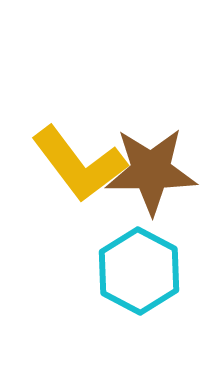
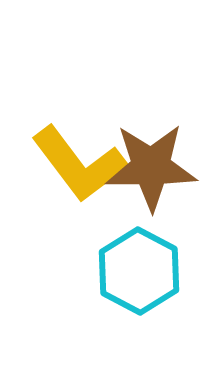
brown star: moved 4 px up
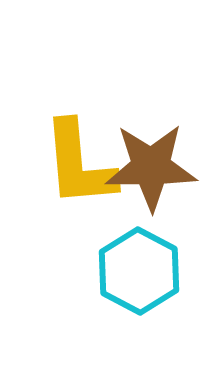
yellow L-shape: rotated 32 degrees clockwise
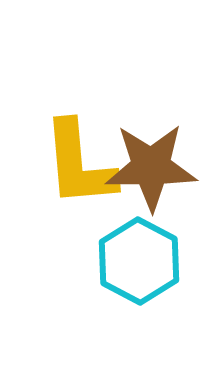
cyan hexagon: moved 10 px up
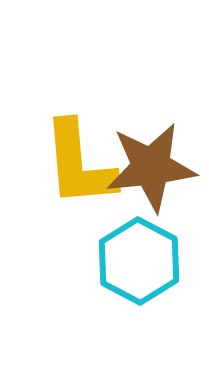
brown star: rotated 6 degrees counterclockwise
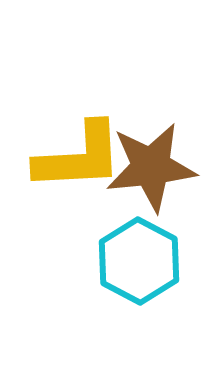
yellow L-shape: moved 7 px up; rotated 88 degrees counterclockwise
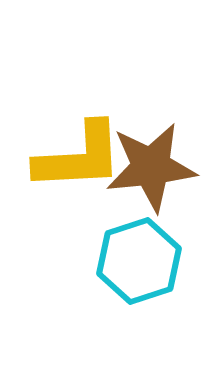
cyan hexagon: rotated 14 degrees clockwise
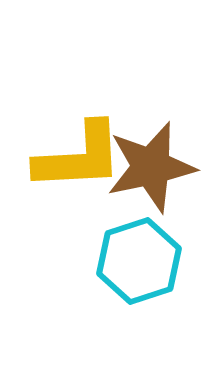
brown star: rotated 6 degrees counterclockwise
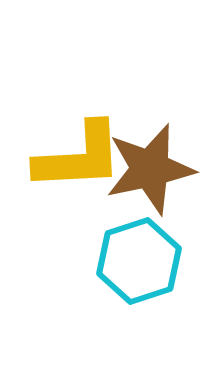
brown star: moved 1 px left, 2 px down
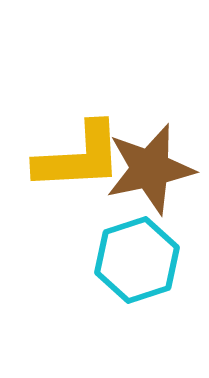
cyan hexagon: moved 2 px left, 1 px up
